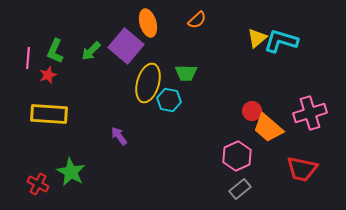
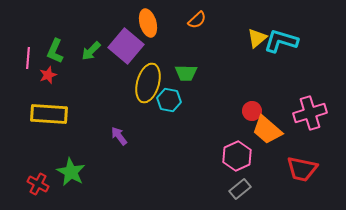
orange trapezoid: moved 1 px left, 2 px down
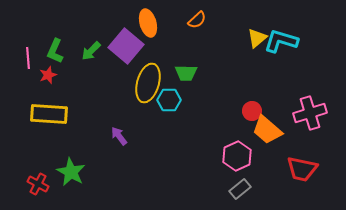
pink line: rotated 10 degrees counterclockwise
cyan hexagon: rotated 10 degrees counterclockwise
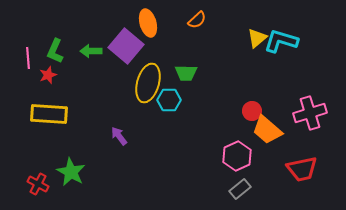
green arrow: rotated 45 degrees clockwise
red trapezoid: rotated 24 degrees counterclockwise
